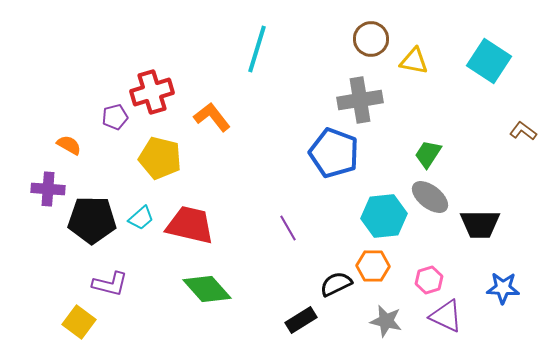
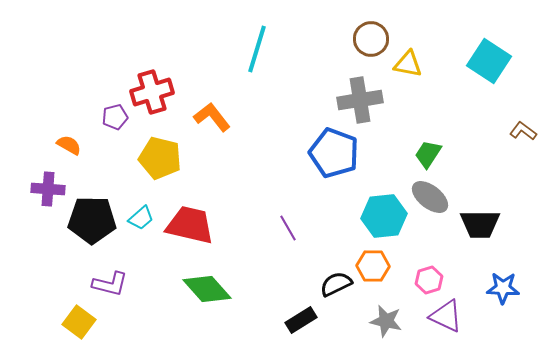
yellow triangle: moved 6 px left, 3 px down
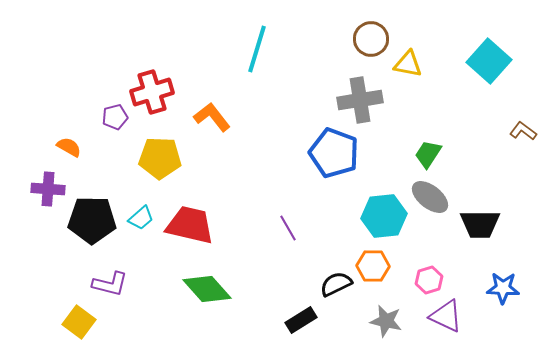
cyan square: rotated 9 degrees clockwise
orange semicircle: moved 2 px down
yellow pentagon: rotated 12 degrees counterclockwise
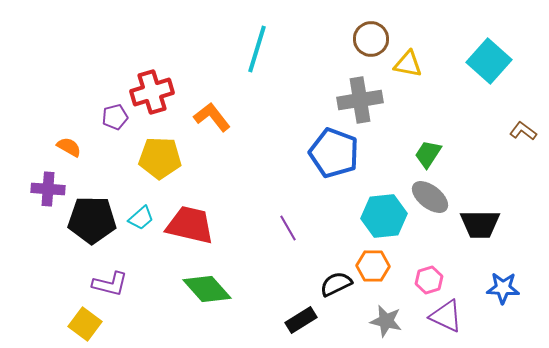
yellow square: moved 6 px right, 2 px down
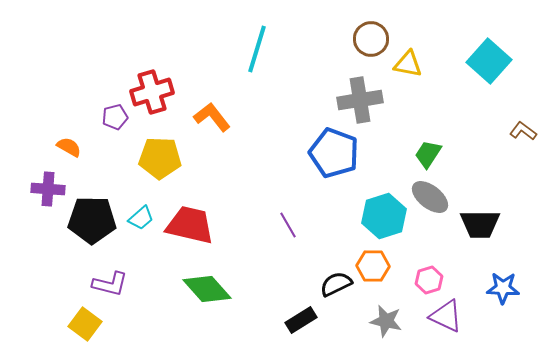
cyan hexagon: rotated 12 degrees counterclockwise
purple line: moved 3 px up
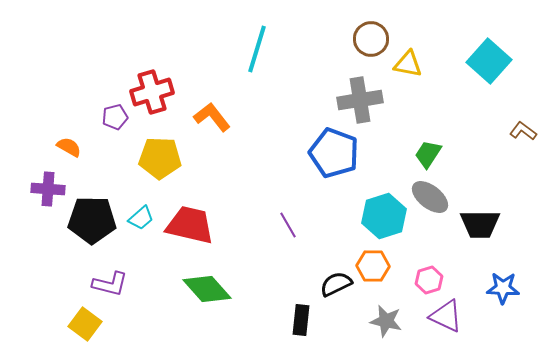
black rectangle: rotated 52 degrees counterclockwise
